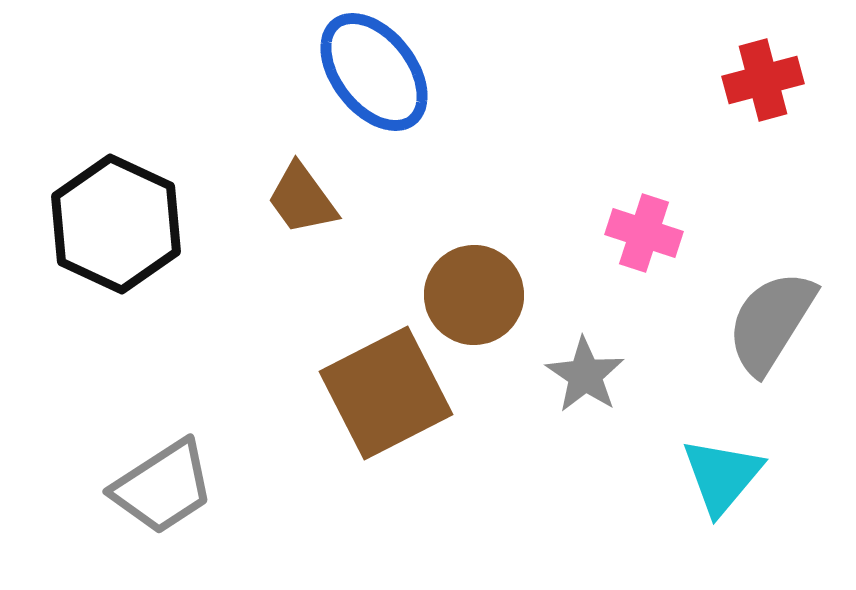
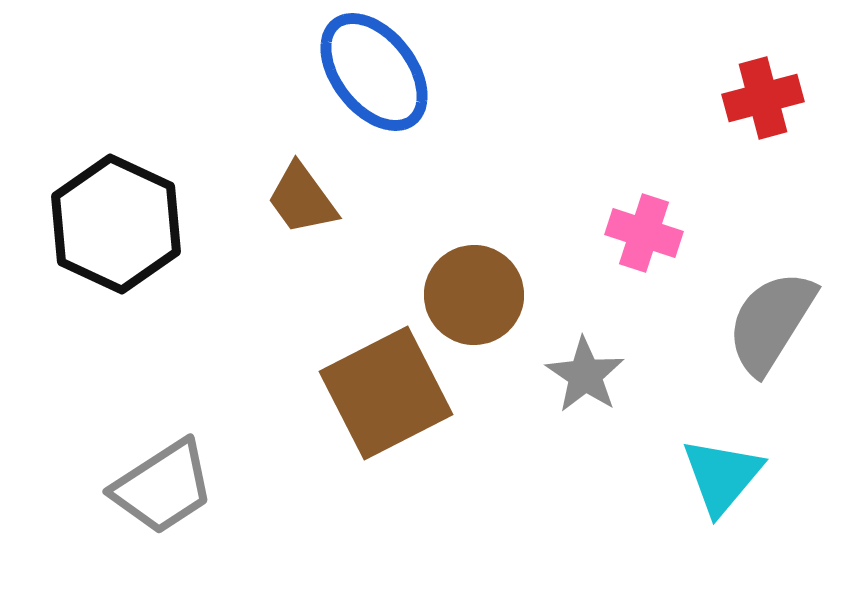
red cross: moved 18 px down
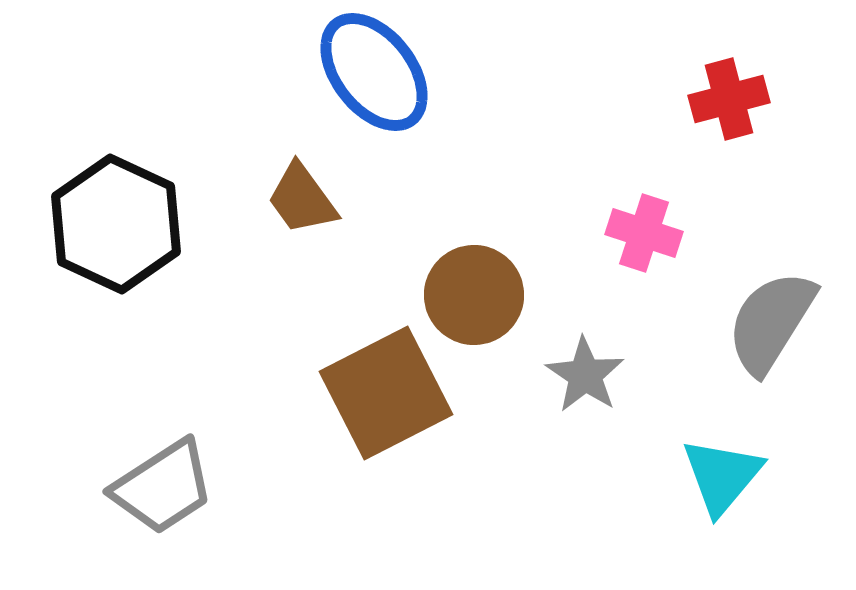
red cross: moved 34 px left, 1 px down
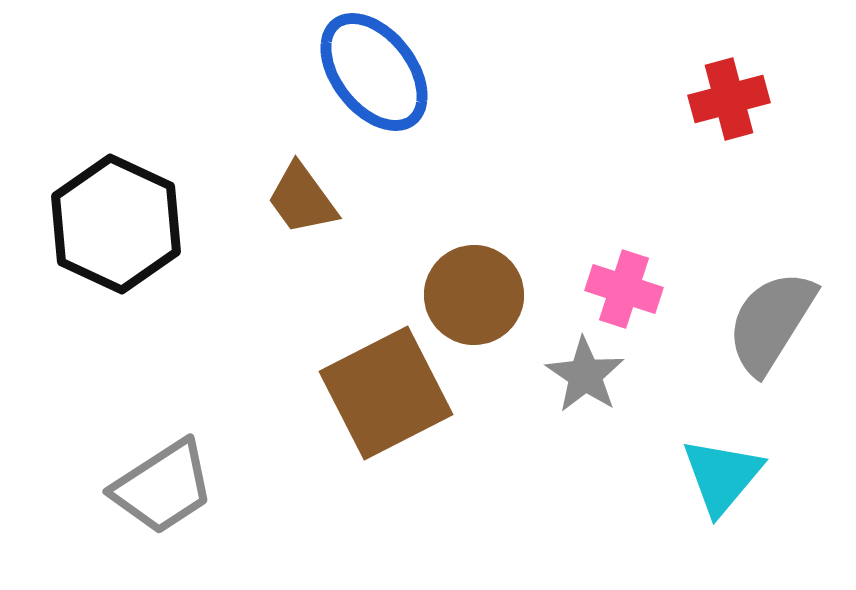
pink cross: moved 20 px left, 56 px down
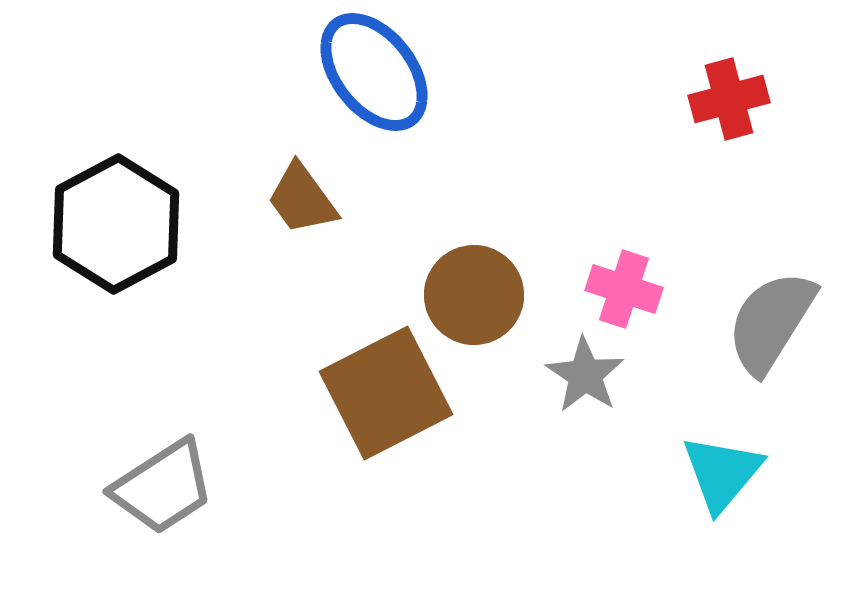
black hexagon: rotated 7 degrees clockwise
cyan triangle: moved 3 px up
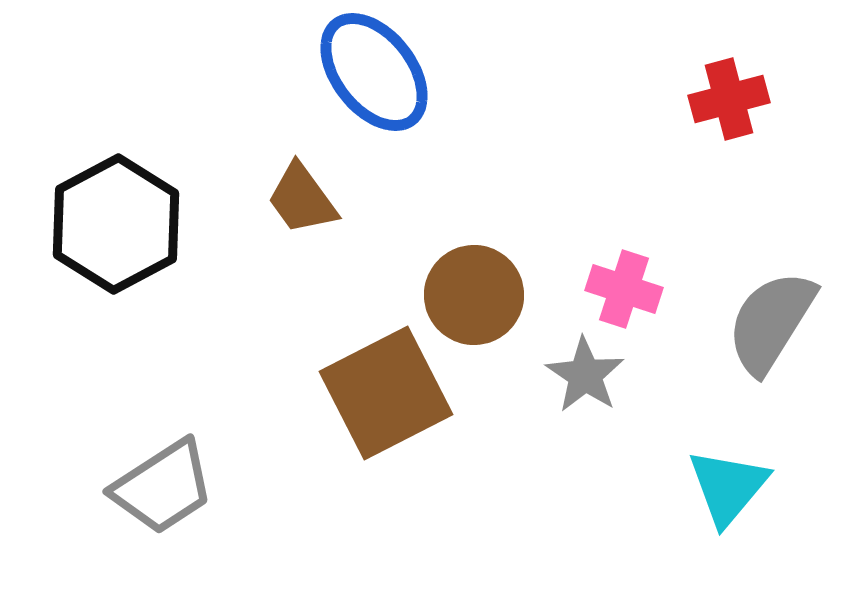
cyan triangle: moved 6 px right, 14 px down
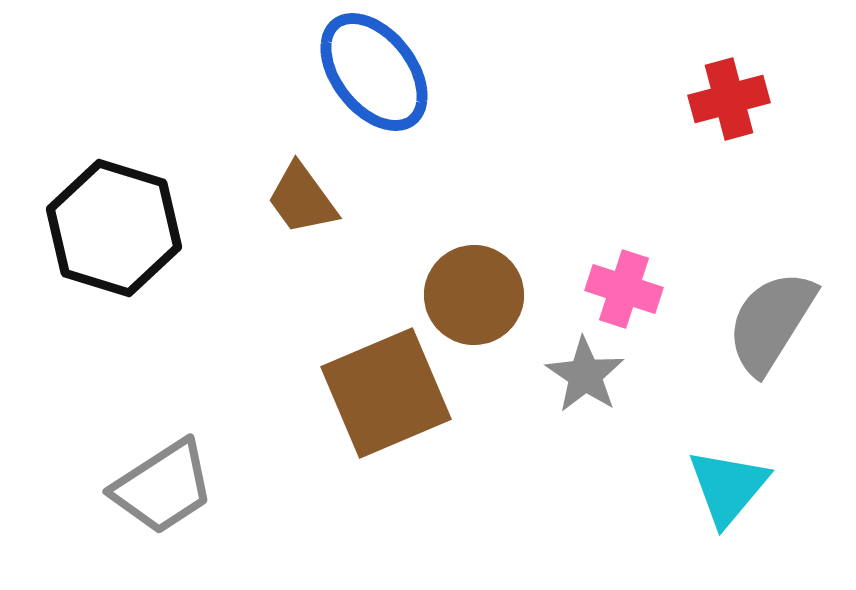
black hexagon: moved 2 px left, 4 px down; rotated 15 degrees counterclockwise
brown square: rotated 4 degrees clockwise
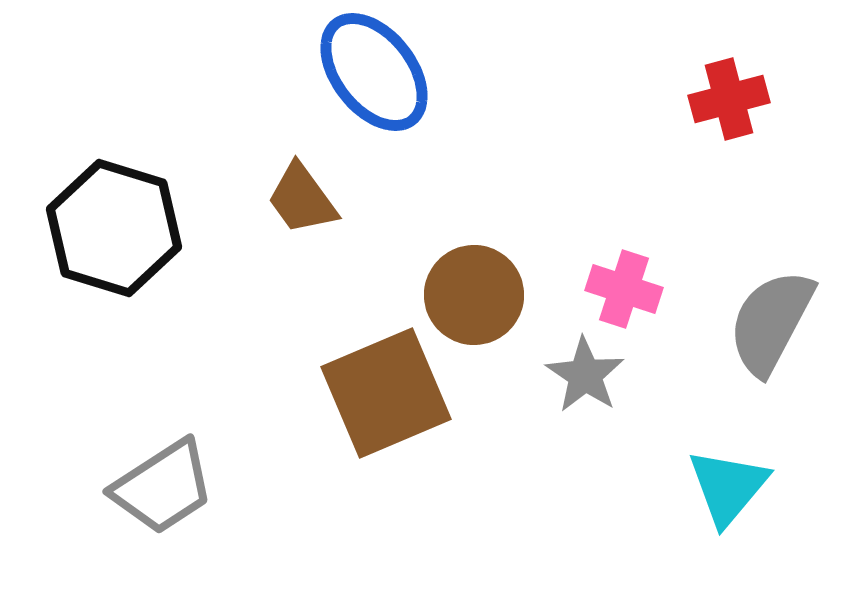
gray semicircle: rotated 4 degrees counterclockwise
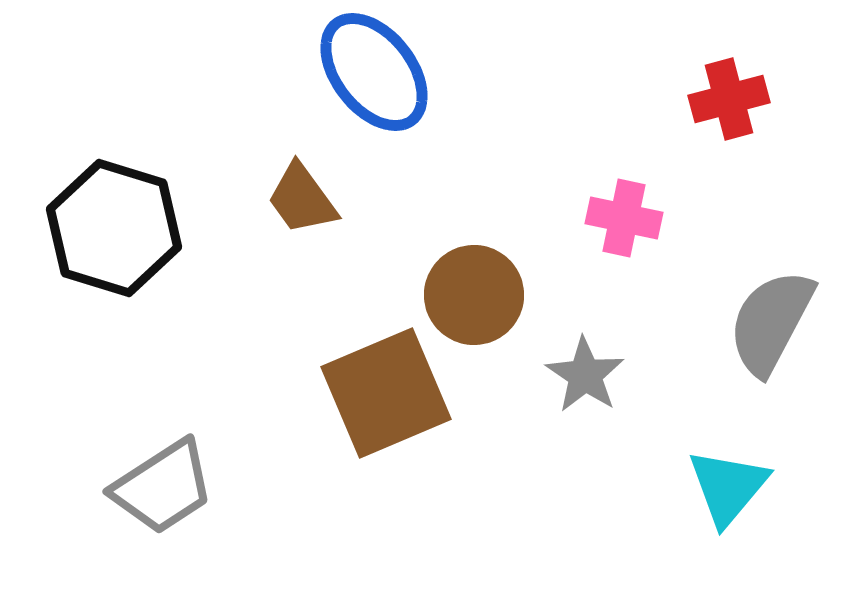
pink cross: moved 71 px up; rotated 6 degrees counterclockwise
